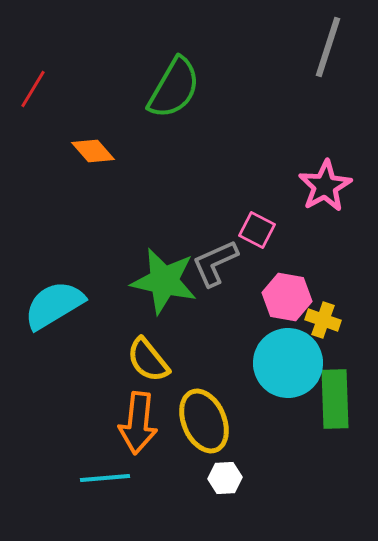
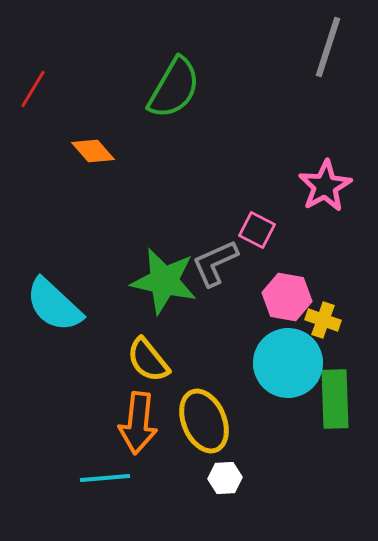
cyan semicircle: rotated 106 degrees counterclockwise
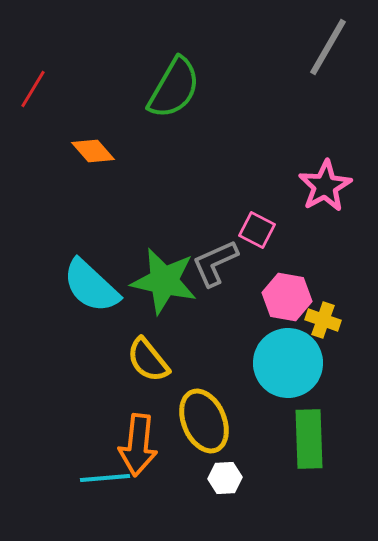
gray line: rotated 12 degrees clockwise
cyan semicircle: moved 37 px right, 19 px up
green rectangle: moved 26 px left, 40 px down
orange arrow: moved 22 px down
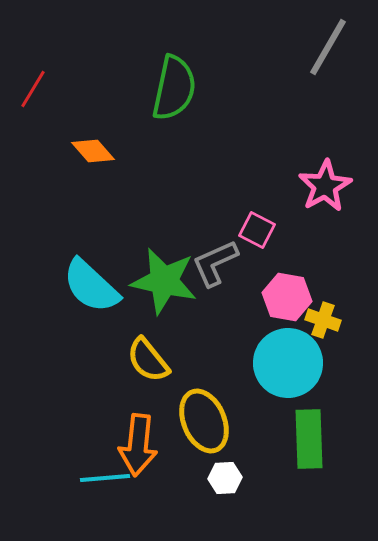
green semicircle: rotated 18 degrees counterclockwise
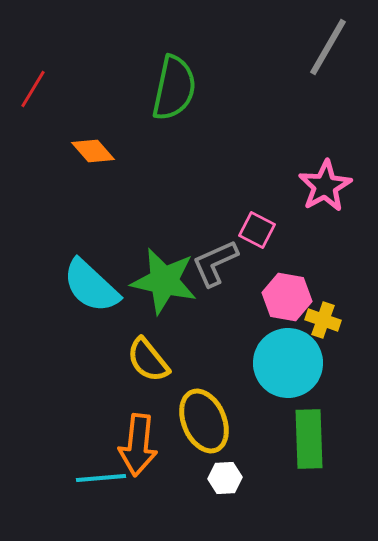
cyan line: moved 4 px left
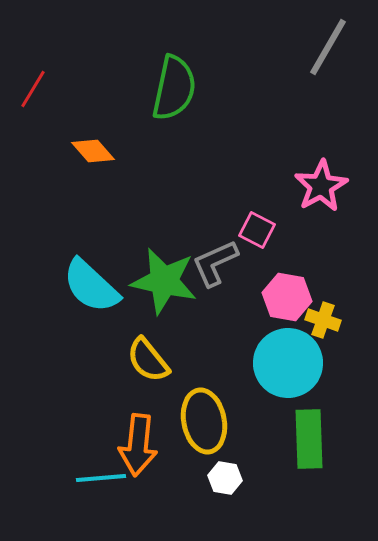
pink star: moved 4 px left
yellow ellipse: rotated 12 degrees clockwise
white hexagon: rotated 12 degrees clockwise
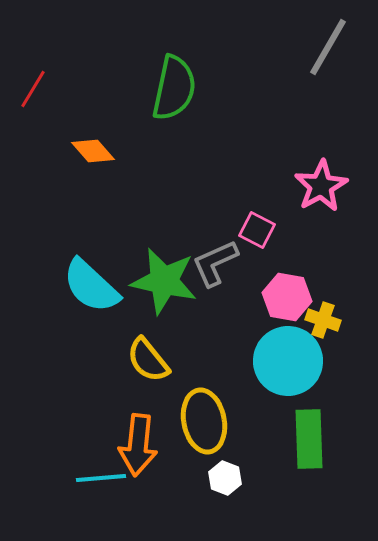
cyan circle: moved 2 px up
white hexagon: rotated 12 degrees clockwise
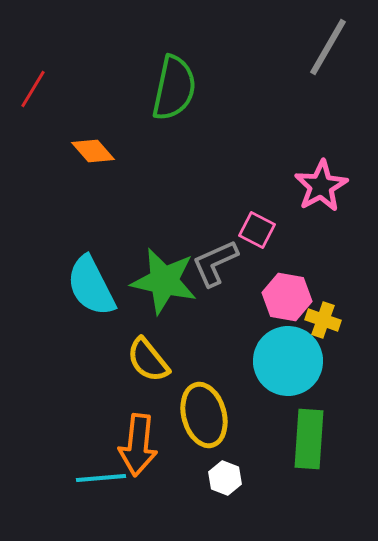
cyan semicircle: rotated 20 degrees clockwise
yellow ellipse: moved 6 px up; rotated 4 degrees counterclockwise
green rectangle: rotated 6 degrees clockwise
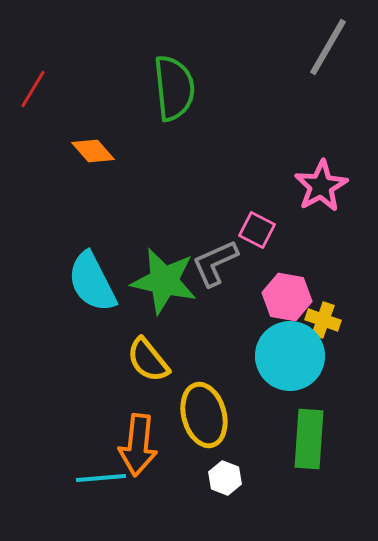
green semicircle: rotated 18 degrees counterclockwise
cyan semicircle: moved 1 px right, 4 px up
cyan circle: moved 2 px right, 5 px up
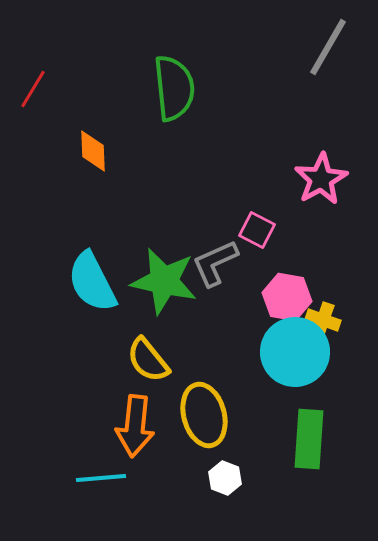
orange diamond: rotated 39 degrees clockwise
pink star: moved 7 px up
cyan circle: moved 5 px right, 4 px up
orange arrow: moved 3 px left, 19 px up
